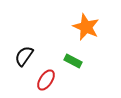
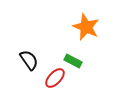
black semicircle: moved 5 px right, 4 px down; rotated 110 degrees clockwise
red ellipse: moved 9 px right, 2 px up; rotated 10 degrees clockwise
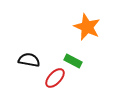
orange star: moved 1 px right
black semicircle: rotated 45 degrees counterclockwise
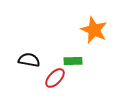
orange star: moved 7 px right, 3 px down
green rectangle: rotated 30 degrees counterclockwise
